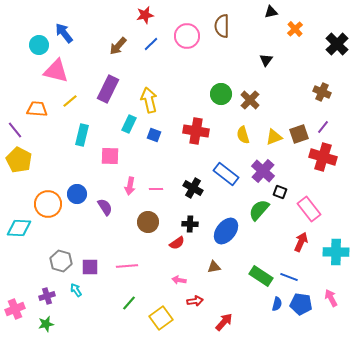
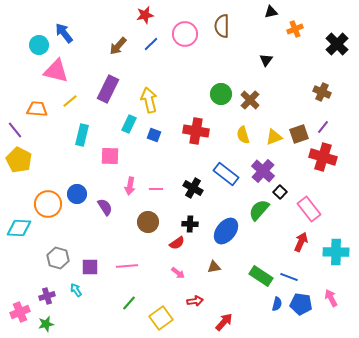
orange cross at (295, 29): rotated 21 degrees clockwise
pink circle at (187, 36): moved 2 px left, 2 px up
black square at (280, 192): rotated 24 degrees clockwise
gray hexagon at (61, 261): moved 3 px left, 3 px up
pink arrow at (179, 280): moved 1 px left, 7 px up; rotated 152 degrees counterclockwise
pink cross at (15, 309): moved 5 px right, 3 px down
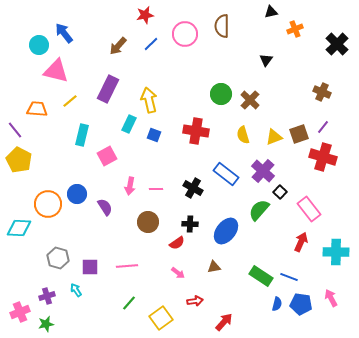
pink square at (110, 156): moved 3 px left; rotated 30 degrees counterclockwise
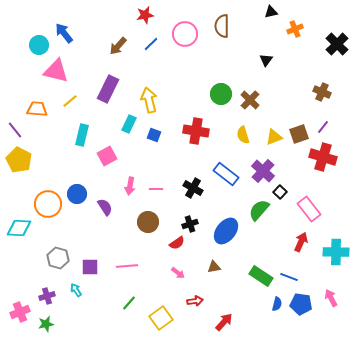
black cross at (190, 224): rotated 21 degrees counterclockwise
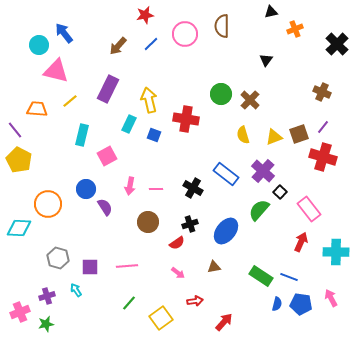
red cross at (196, 131): moved 10 px left, 12 px up
blue circle at (77, 194): moved 9 px right, 5 px up
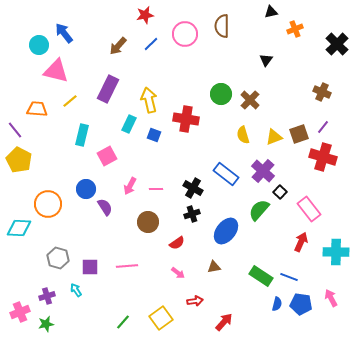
pink arrow at (130, 186): rotated 18 degrees clockwise
black cross at (190, 224): moved 2 px right, 10 px up
green line at (129, 303): moved 6 px left, 19 px down
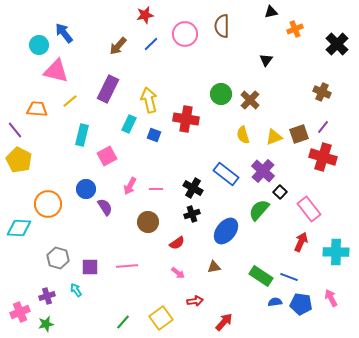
blue semicircle at (277, 304): moved 2 px left, 2 px up; rotated 112 degrees counterclockwise
